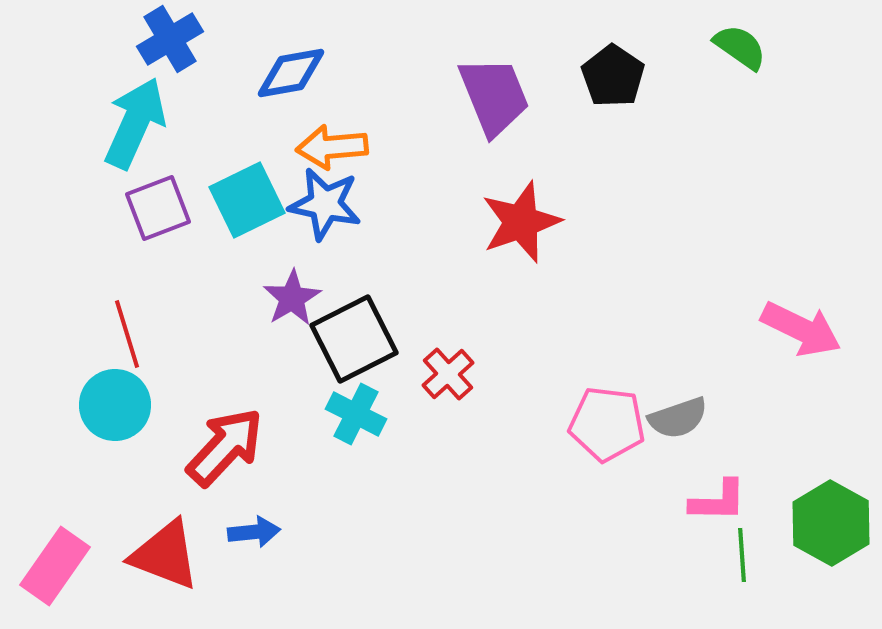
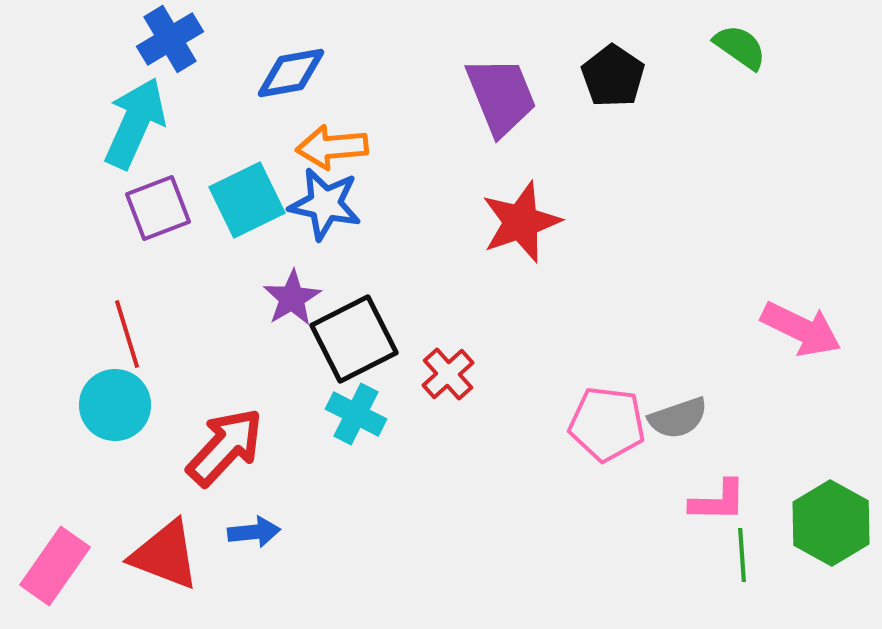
purple trapezoid: moved 7 px right
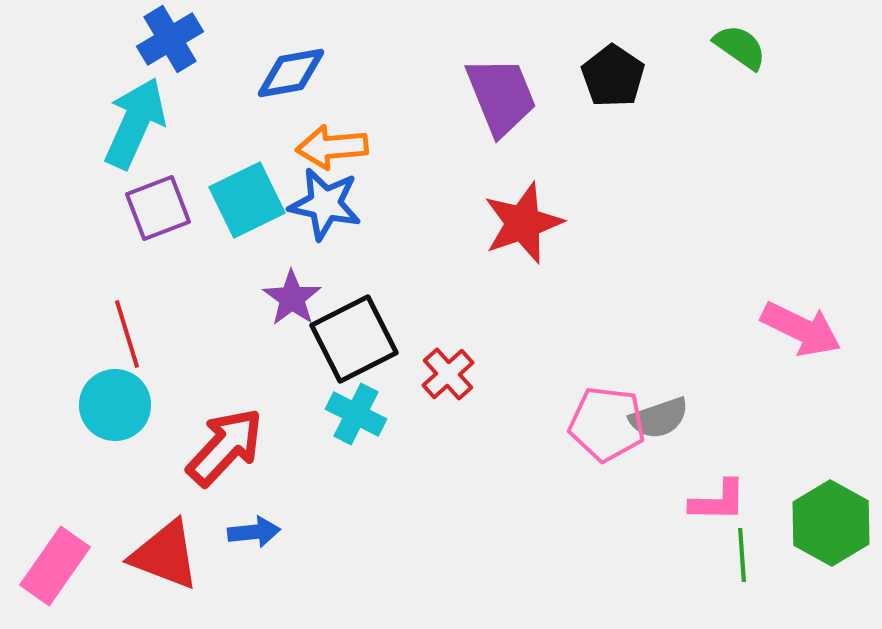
red star: moved 2 px right, 1 px down
purple star: rotated 6 degrees counterclockwise
gray semicircle: moved 19 px left
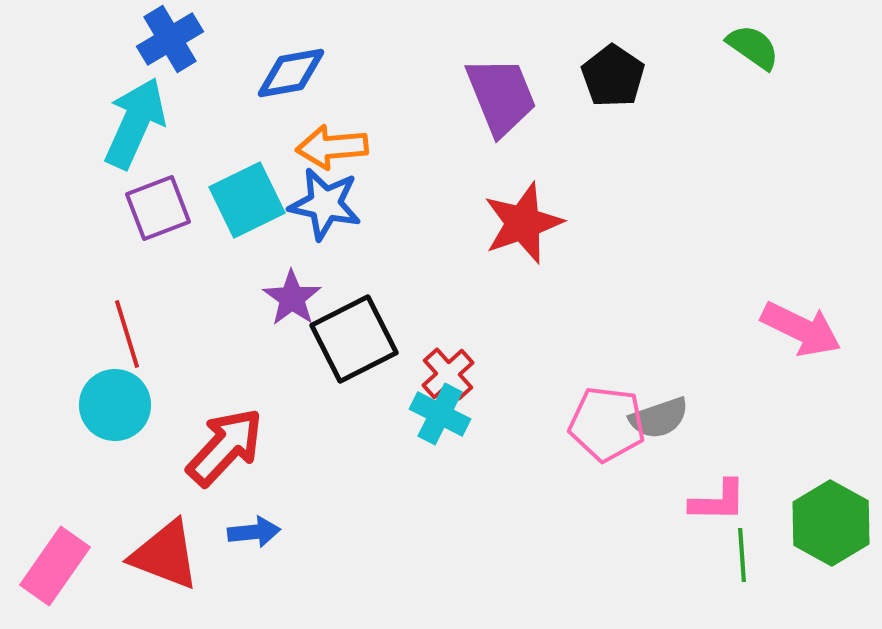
green semicircle: moved 13 px right
cyan cross: moved 84 px right
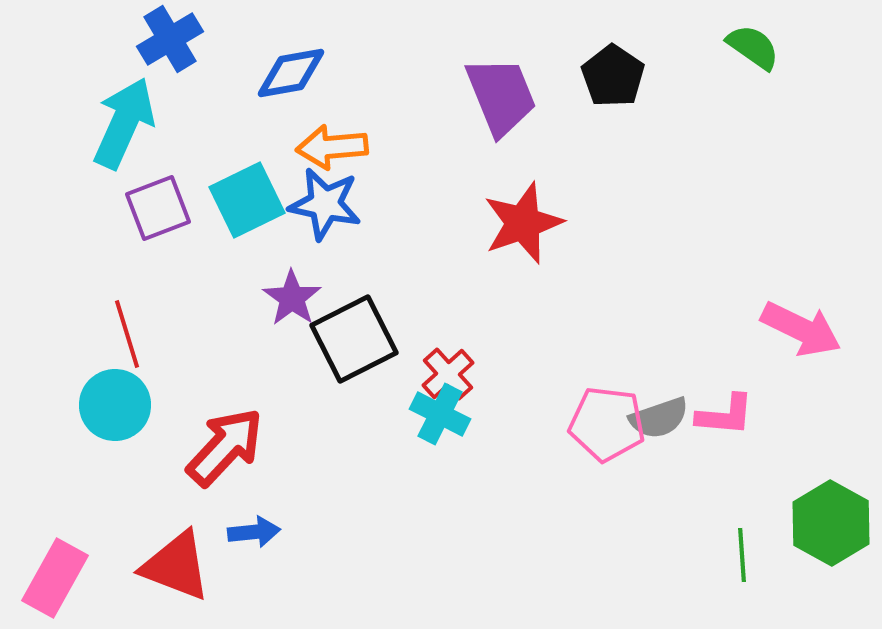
cyan arrow: moved 11 px left
pink L-shape: moved 7 px right, 86 px up; rotated 4 degrees clockwise
red triangle: moved 11 px right, 11 px down
pink rectangle: moved 12 px down; rotated 6 degrees counterclockwise
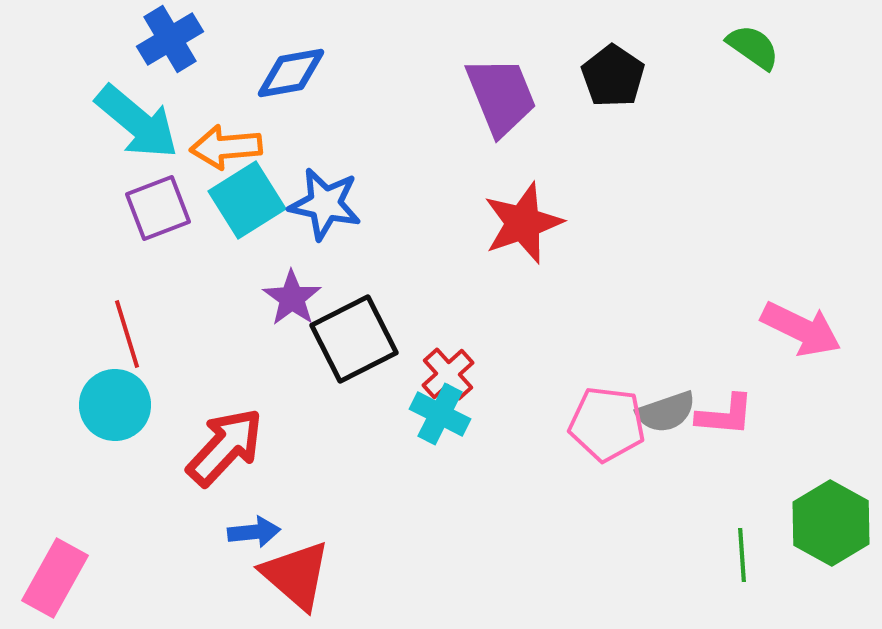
cyan arrow: moved 13 px right, 1 px up; rotated 106 degrees clockwise
orange arrow: moved 106 px left
cyan square: rotated 6 degrees counterclockwise
gray semicircle: moved 7 px right, 6 px up
red triangle: moved 120 px right, 9 px down; rotated 20 degrees clockwise
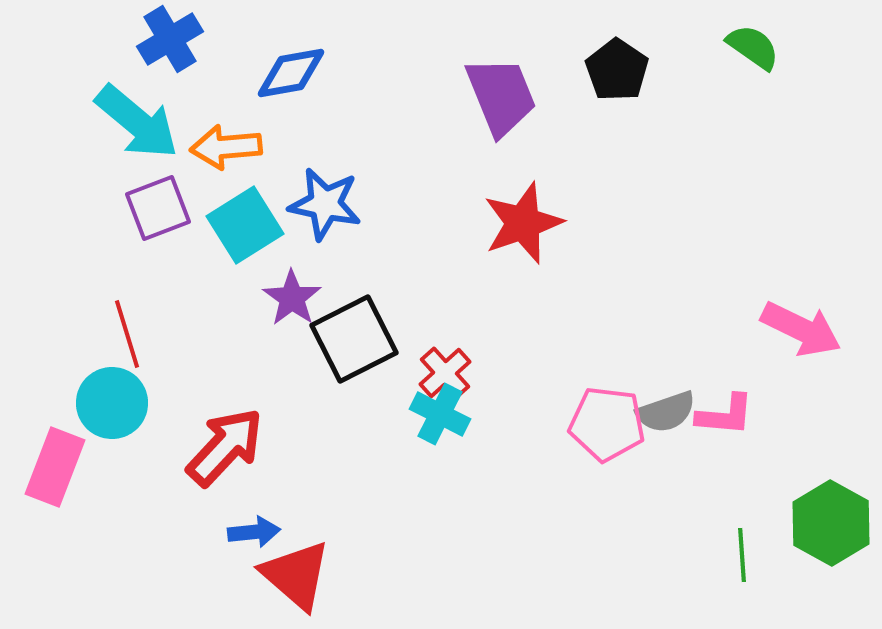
black pentagon: moved 4 px right, 6 px up
cyan square: moved 2 px left, 25 px down
red cross: moved 3 px left, 1 px up
cyan circle: moved 3 px left, 2 px up
pink rectangle: moved 111 px up; rotated 8 degrees counterclockwise
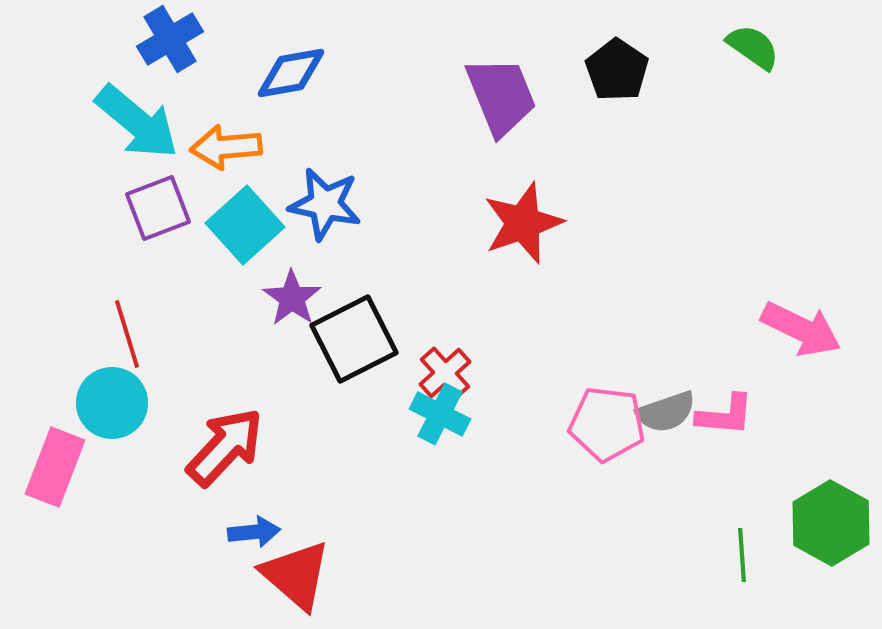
cyan square: rotated 10 degrees counterclockwise
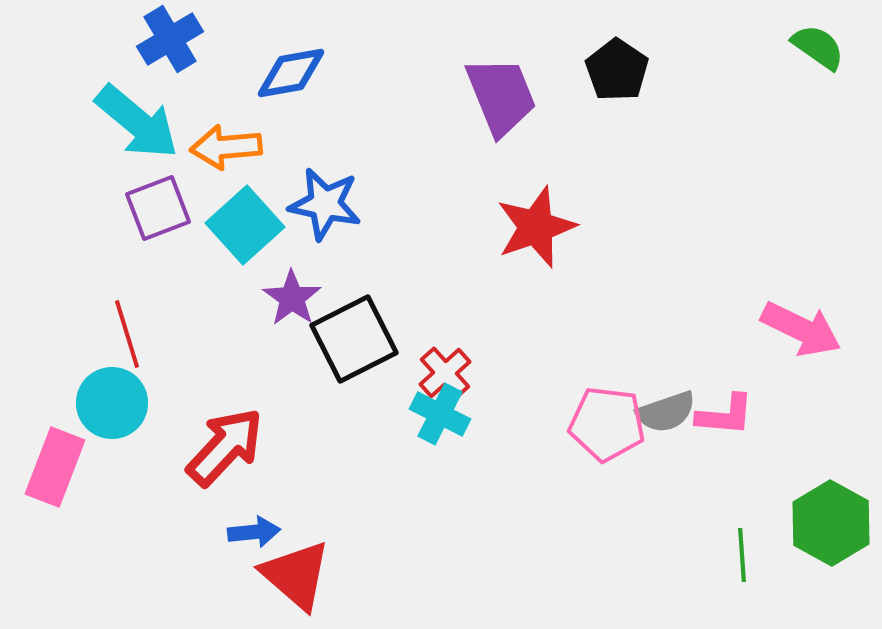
green semicircle: moved 65 px right
red star: moved 13 px right, 4 px down
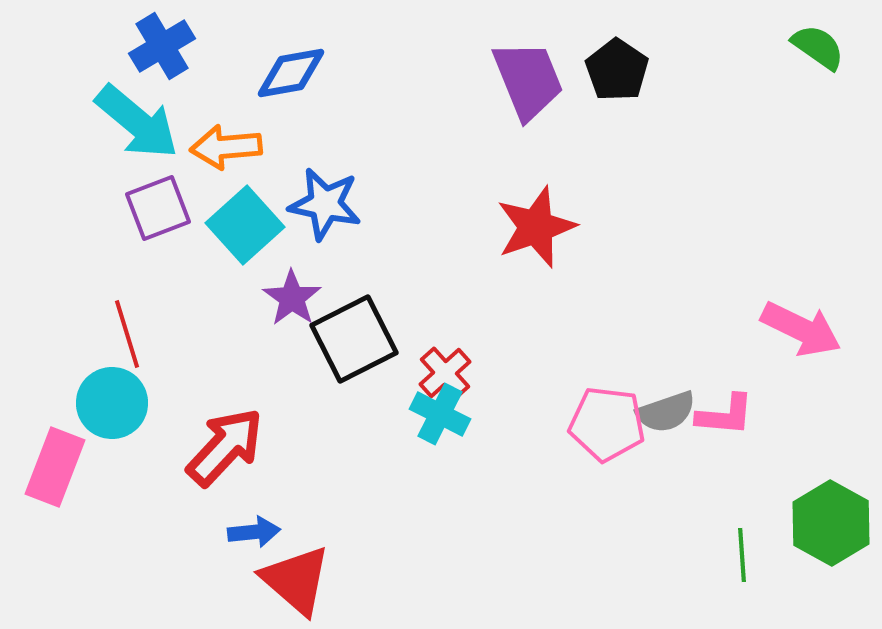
blue cross: moved 8 px left, 7 px down
purple trapezoid: moved 27 px right, 16 px up
red triangle: moved 5 px down
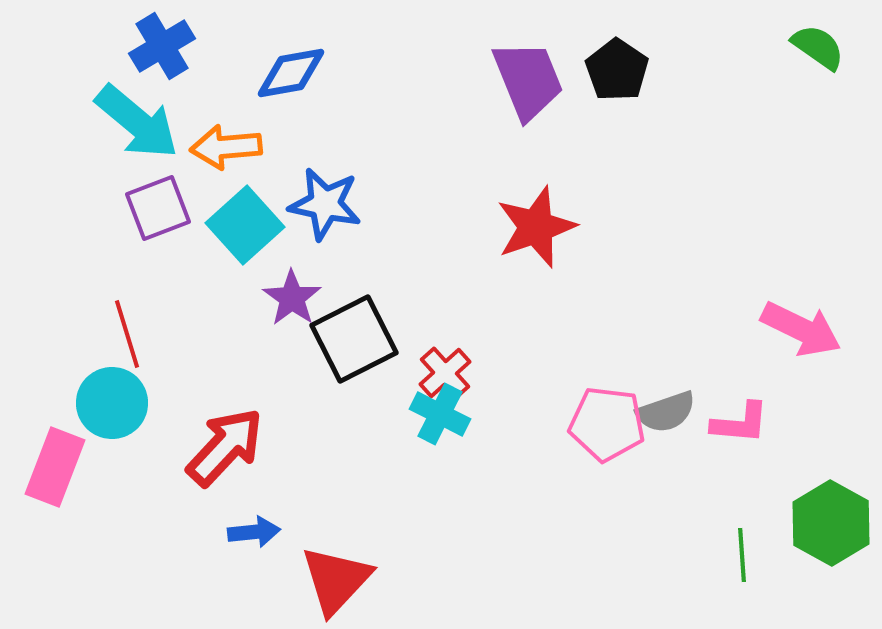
pink L-shape: moved 15 px right, 8 px down
red triangle: moved 40 px right; rotated 32 degrees clockwise
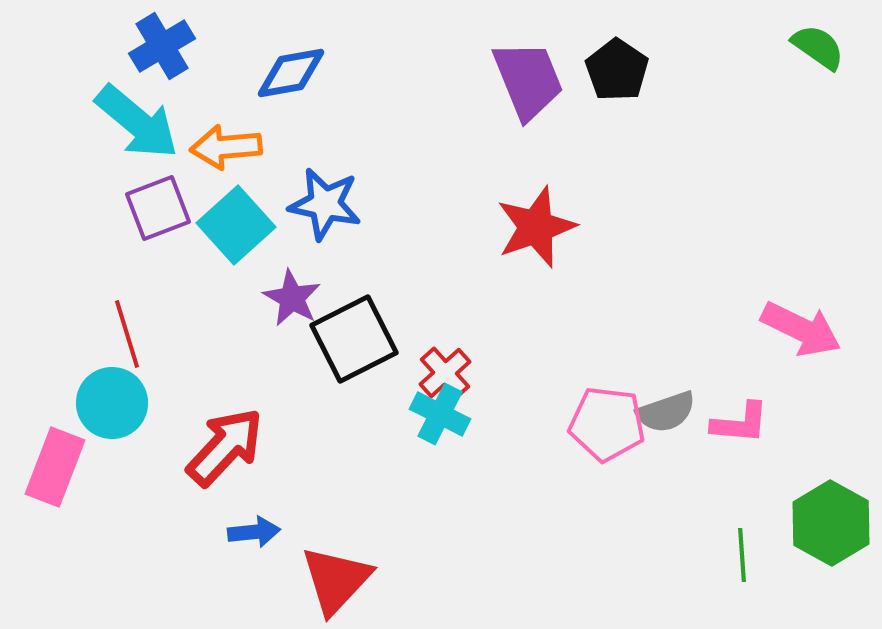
cyan square: moved 9 px left
purple star: rotated 6 degrees counterclockwise
